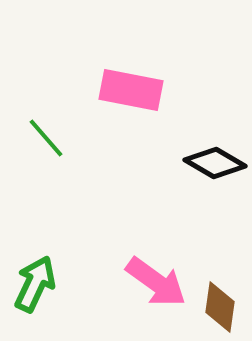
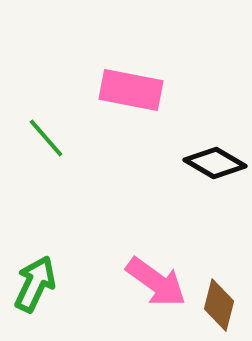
brown diamond: moved 1 px left, 2 px up; rotated 6 degrees clockwise
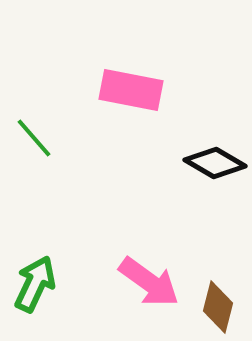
green line: moved 12 px left
pink arrow: moved 7 px left
brown diamond: moved 1 px left, 2 px down
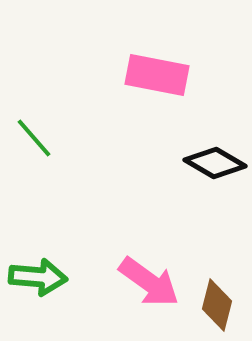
pink rectangle: moved 26 px right, 15 px up
green arrow: moved 3 px right, 7 px up; rotated 70 degrees clockwise
brown diamond: moved 1 px left, 2 px up
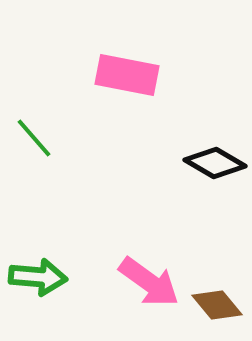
pink rectangle: moved 30 px left
brown diamond: rotated 54 degrees counterclockwise
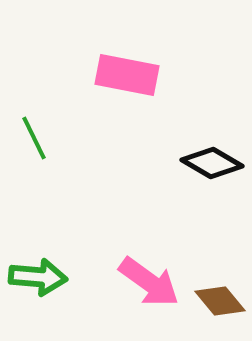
green line: rotated 15 degrees clockwise
black diamond: moved 3 px left
brown diamond: moved 3 px right, 4 px up
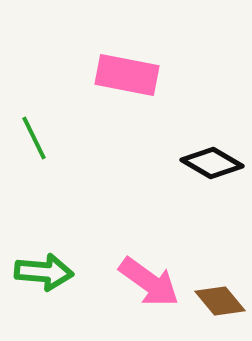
green arrow: moved 6 px right, 5 px up
